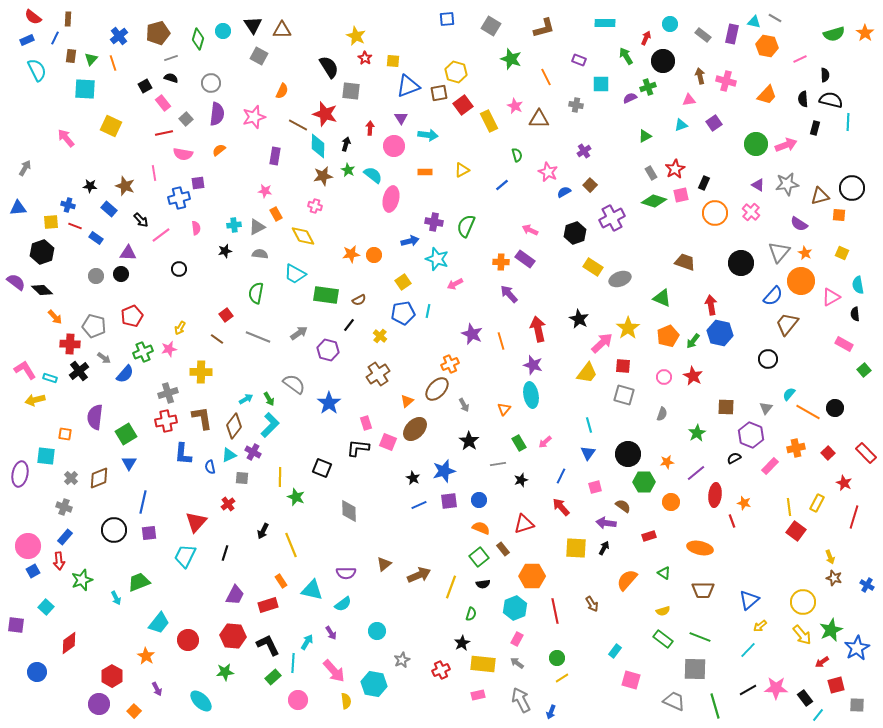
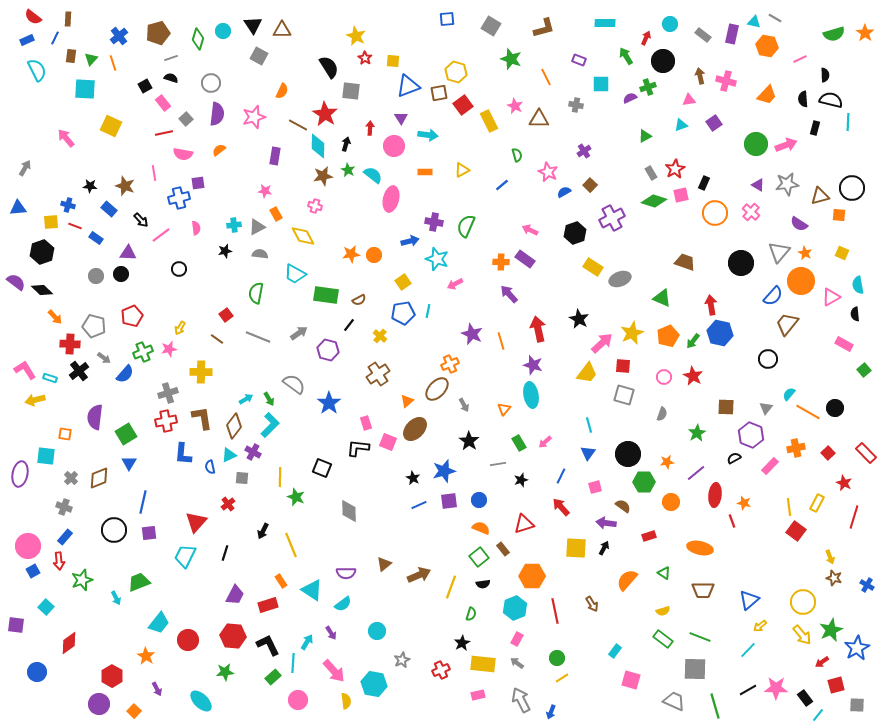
red star at (325, 114): rotated 15 degrees clockwise
yellow star at (628, 328): moved 4 px right, 5 px down; rotated 10 degrees clockwise
cyan triangle at (312, 590): rotated 20 degrees clockwise
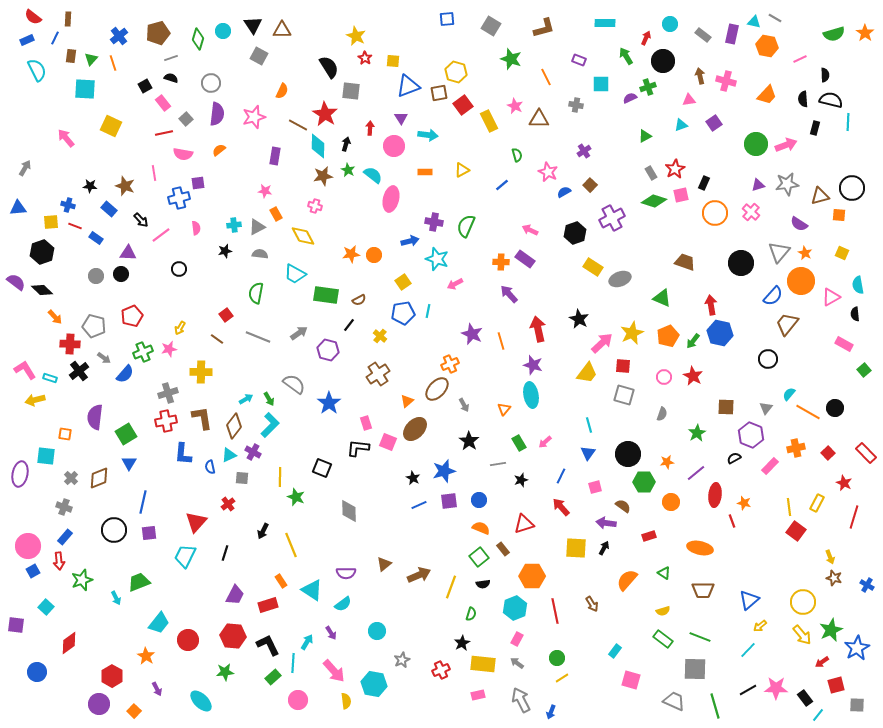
purple triangle at (758, 185): rotated 48 degrees counterclockwise
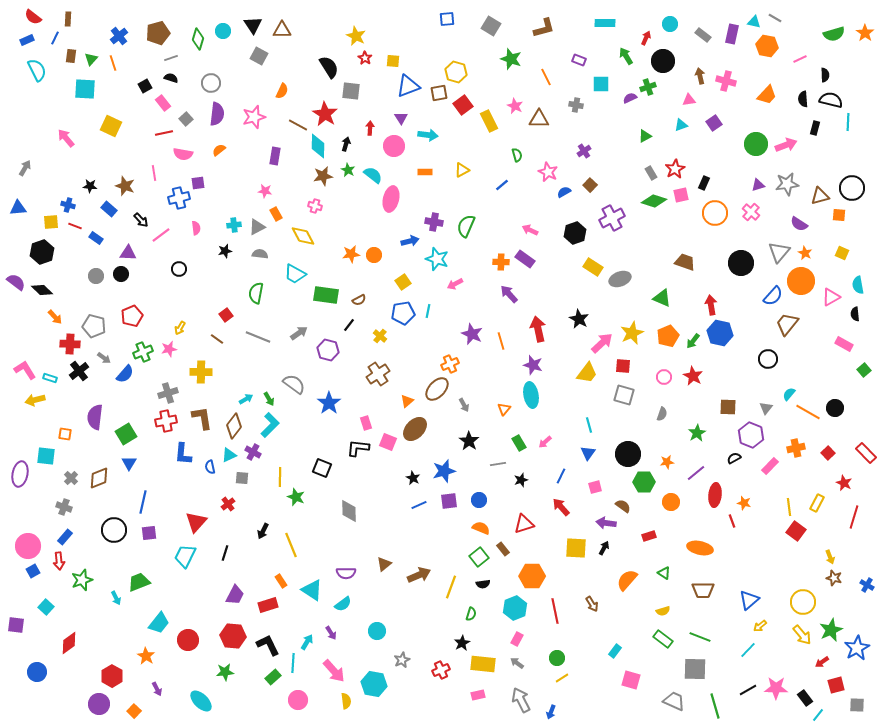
brown square at (726, 407): moved 2 px right
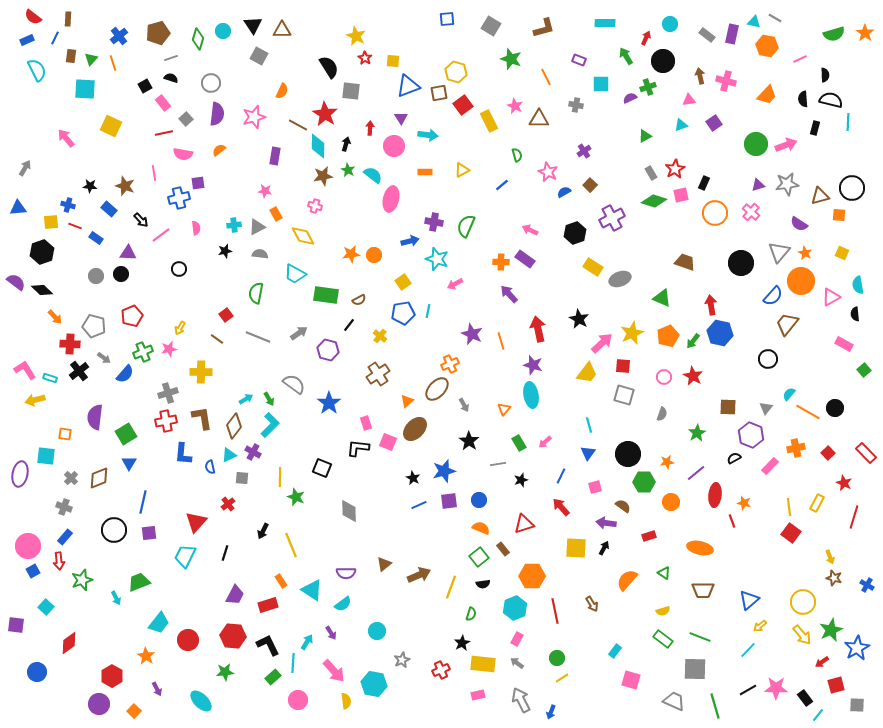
gray rectangle at (703, 35): moved 4 px right
red square at (796, 531): moved 5 px left, 2 px down
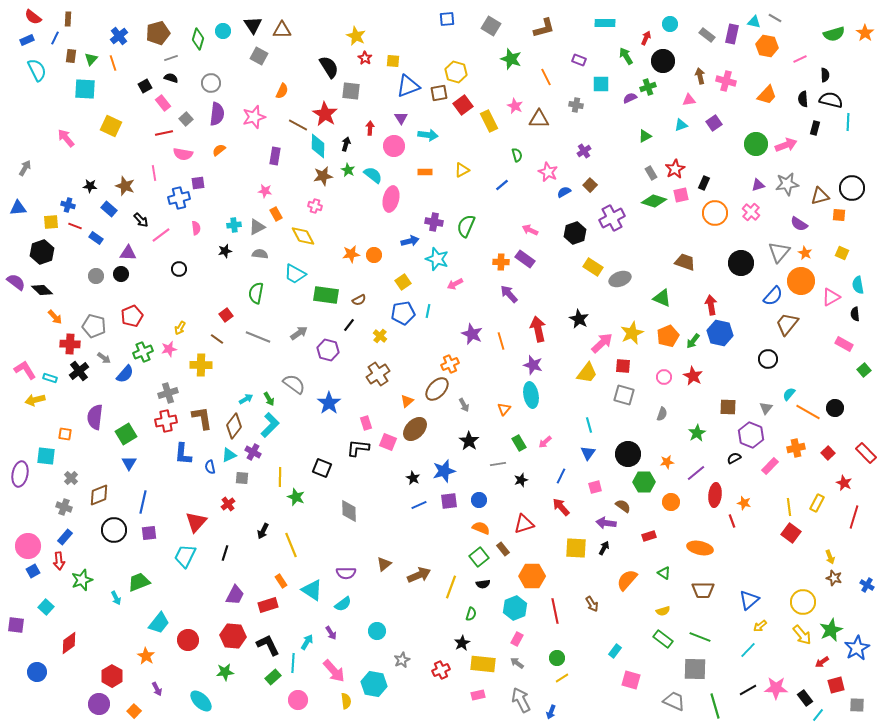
yellow cross at (201, 372): moved 7 px up
brown diamond at (99, 478): moved 17 px down
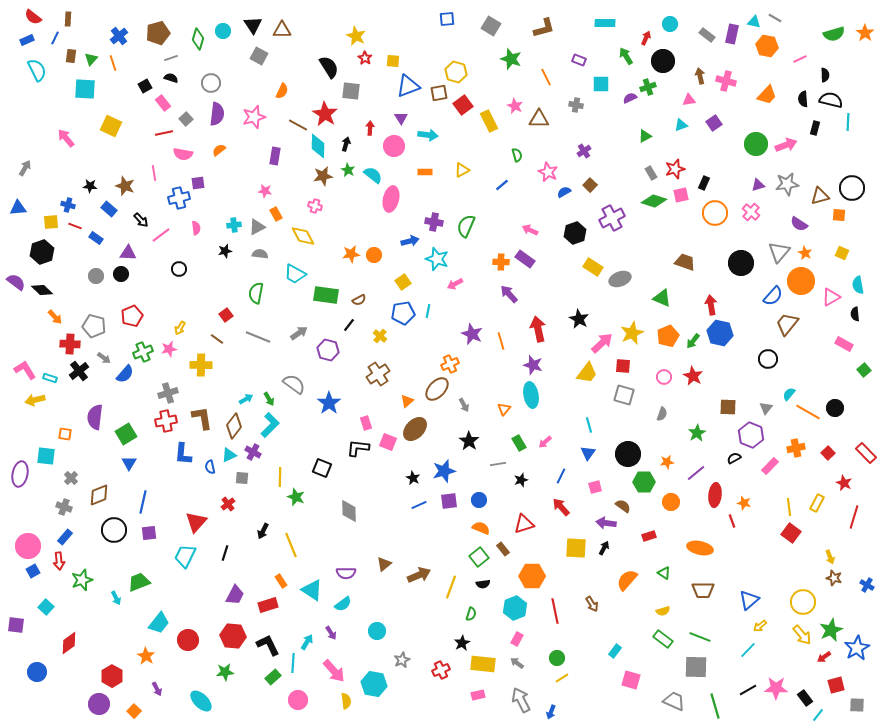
red star at (675, 169): rotated 12 degrees clockwise
red arrow at (822, 662): moved 2 px right, 5 px up
gray square at (695, 669): moved 1 px right, 2 px up
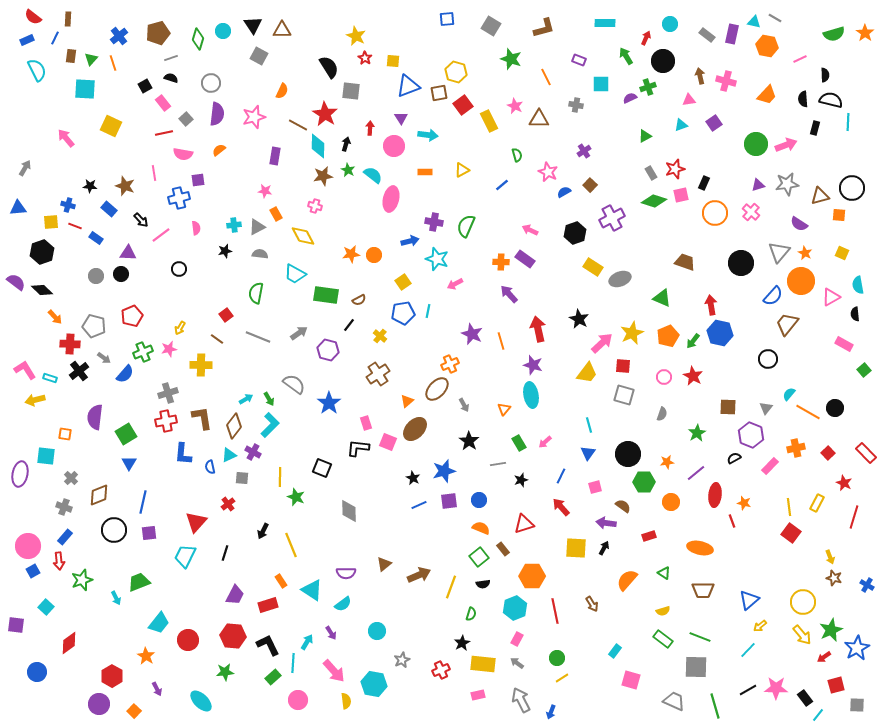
purple square at (198, 183): moved 3 px up
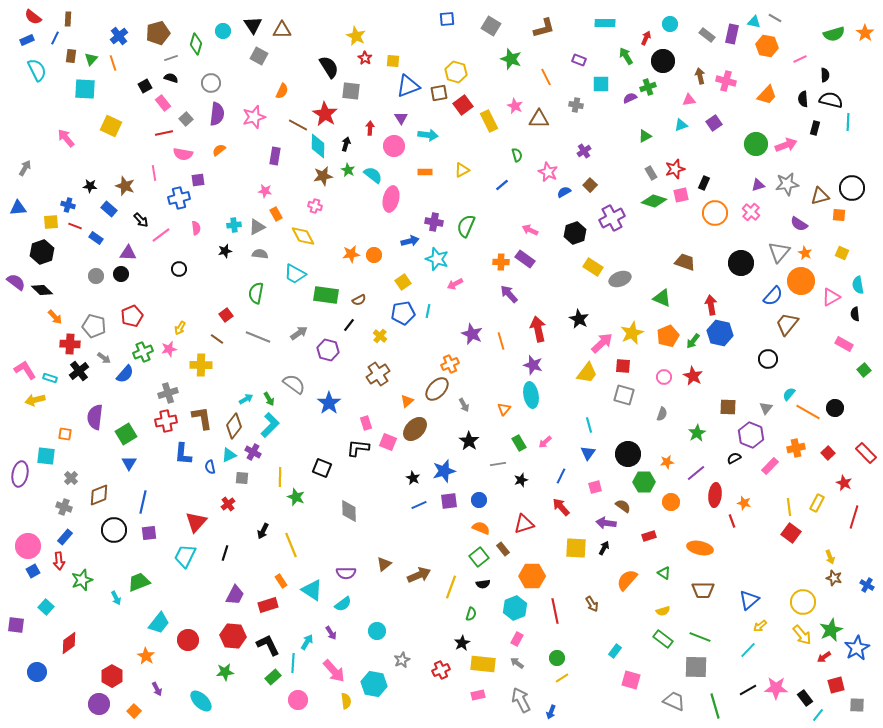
green diamond at (198, 39): moved 2 px left, 5 px down
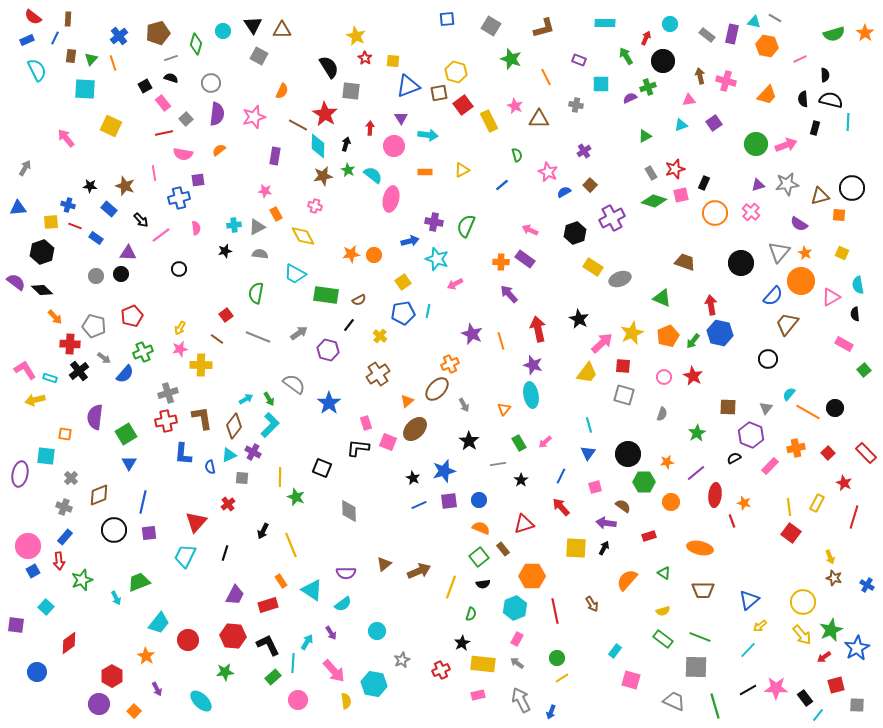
pink star at (169, 349): moved 11 px right
black star at (521, 480): rotated 16 degrees counterclockwise
brown arrow at (419, 575): moved 4 px up
